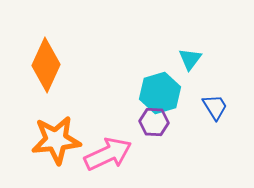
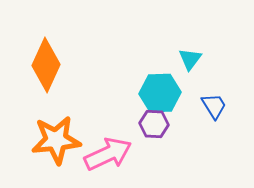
cyan hexagon: rotated 15 degrees clockwise
blue trapezoid: moved 1 px left, 1 px up
purple hexagon: moved 2 px down
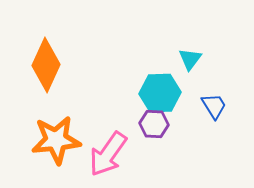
pink arrow: rotated 150 degrees clockwise
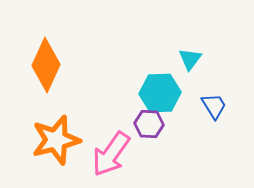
purple hexagon: moved 5 px left
orange star: rotated 9 degrees counterclockwise
pink arrow: moved 3 px right
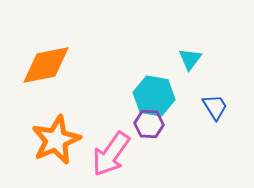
orange diamond: rotated 54 degrees clockwise
cyan hexagon: moved 6 px left, 3 px down; rotated 12 degrees clockwise
blue trapezoid: moved 1 px right, 1 px down
orange star: rotated 9 degrees counterclockwise
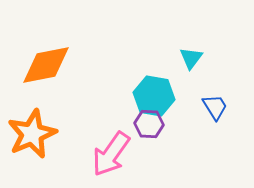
cyan triangle: moved 1 px right, 1 px up
orange star: moved 24 px left, 6 px up
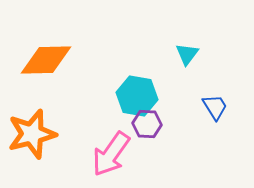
cyan triangle: moved 4 px left, 4 px up
orange diamond: moved 5 px up; rotated 10 degrees clockwise
cyan hexagon: moved 17 px left
purple hexagon: moved 2 px left
orange star: rotated 9 degrees clockwise
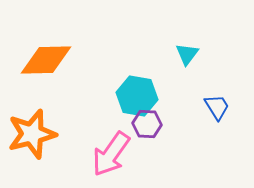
blue trapezoid: moved 2 px right
